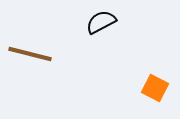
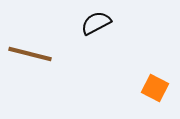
black semicircle: moved 5 px left, 1 px down
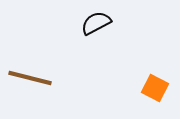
brown line: moved 24 px down
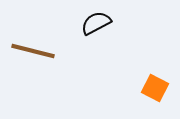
brown line: moved 3 px right, 27 px up
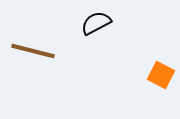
orange square: moved 6 px right, 13 px up
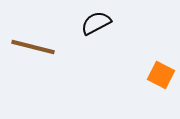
brown line: moved 4 px up
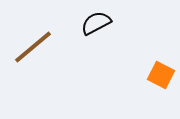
brown line: rotated 54 degrees counterclockwise
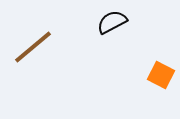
black semicircle: moved 16 px right, 1 px up
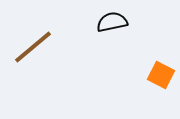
black semicircle: rotated 16 degrees clockwise
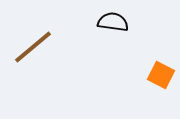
black semicircle: moved 1 px right; rotated 20 degrees clockwise
